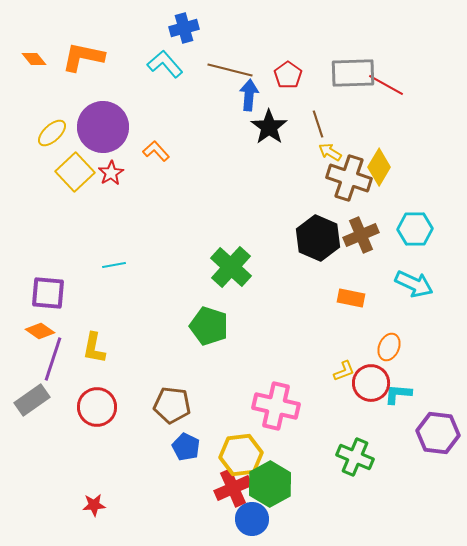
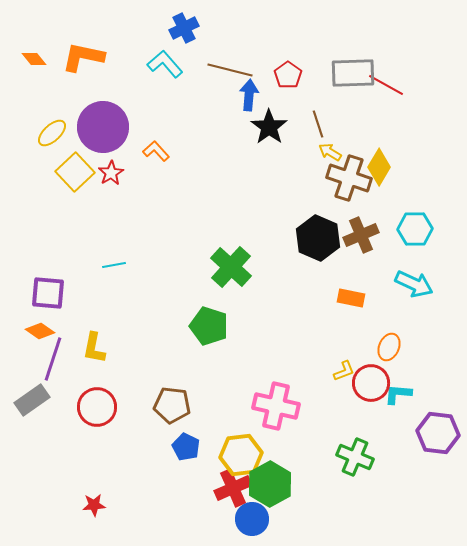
blue cross at (184, 28): rotated 12 degrees counterclockwise
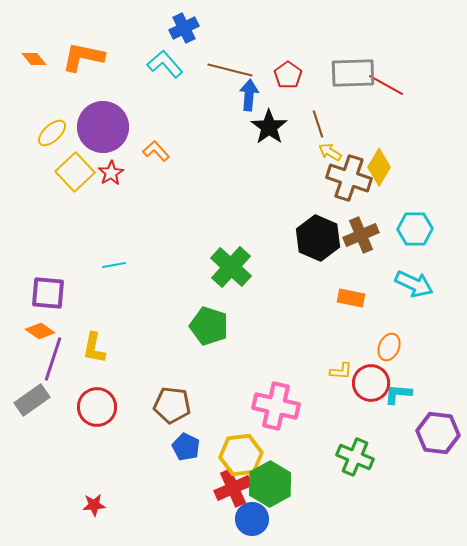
yellow L-shape at (344, 371): moved 3 px left; rotated 25 degrees clockwise
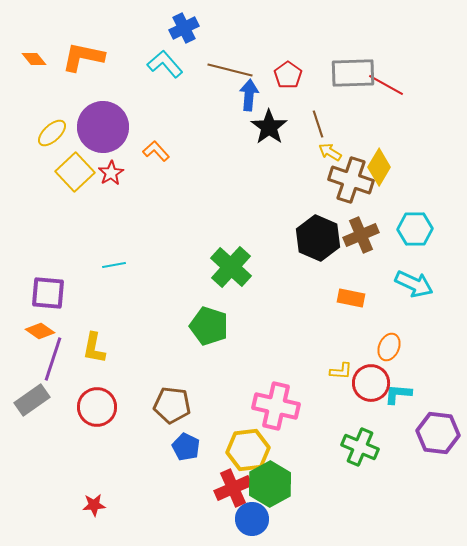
brown cross at (349, 178): moved 2 px right, 2 px down
yellow hexagon at (241, 455): moved 7 px right, 5 px up
green cross at (355, 457): moved 5 px right, 10 px up
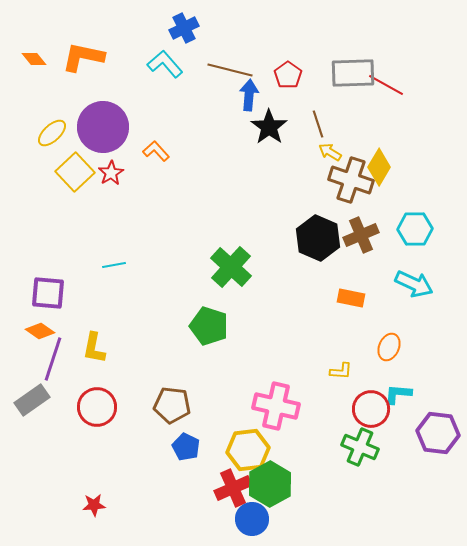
red circle at (371, 383): moved 26 px down
